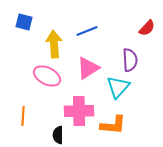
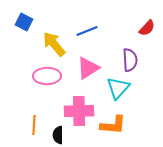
blue square: rotated 12 degrees clockwise
yellow arrow: rotated 36 degrees counterclockwise
pink ellipse: rotated 28 degrees counterclockwise
cyan triangle: moved 1 px down
orange line: moved 11 px right, 9 px down
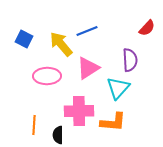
blue square: moved 17 px down
yellow arrow: moved 7 px right
orange L-shape: moved 3 px up
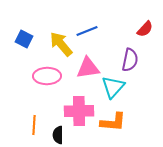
red semicircle: moved 2 px left, 1 px down
purple semicircle: rotated 15 degrees clockwise
pink triangle: rotated 25 degrees clockwise
cyan triangle: moved 5 px left, 1 px up
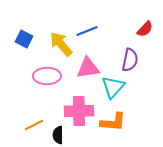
orange line: rotated 60 degrees clockwise
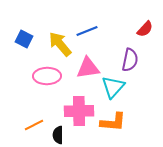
yellow arrow: moved 1 px left
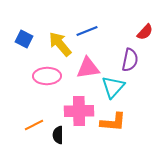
red semicircle: moved 3 px down
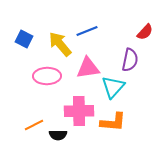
black semicircle: rotated 90 degrees counterclockwise
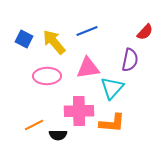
yellow arrow: moved 6 px left, 2 px up
cyan triangle: moved 1 px left, 1 px down
orange L-shape: moved 1 px left, 1 px down
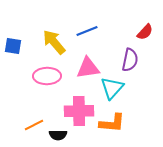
blue square: moved 11 px left, 7 px down; rotated 18 degrees counterclockwise
